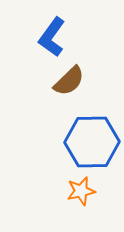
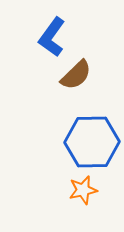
brown semicircle: moved 7 px right, 6 px up
orange star: moved 2 px right, 1 px up
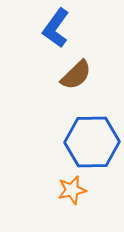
blue L-shape: moved 4 px right, 9 px up
orange star: moved 11 px left
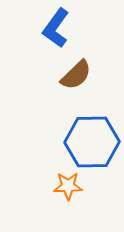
orange star: moved 4 px left, 4 px up; rotated 12 degrees clockwise
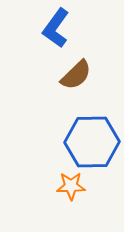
orange star: moved 3 px right
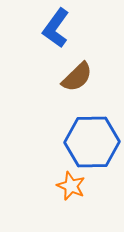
brown semicircle: moved 1 px right, 2 px down
orange star: rotated 24 degrees clockwise
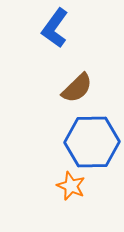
blue L-shape: moved 1 px left
brown semicircle: moved 11 px down
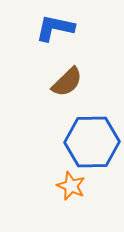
blue L-shape: rotated 66 degrees clockwise
brown semicircle: moved 10 px left, 6 px up
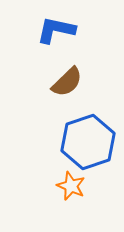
blue L-shape: moved 1 px right, 2 px down
blue hexagon: moved 4 px left; rotated 18 degrees counterclockwise
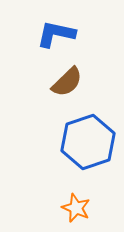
blue L-shape: moved 4 px down
orange star: moved 5 px right, 22 px down
